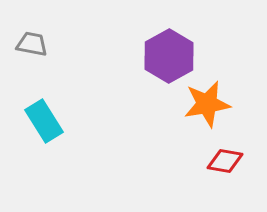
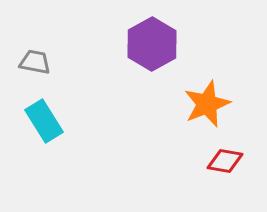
gray trapezoid: moved 3 px right, 18 px down
purple hexagon: moved 17 px left, 12 px up
orange star: rotated 12 degrees counterclockwise
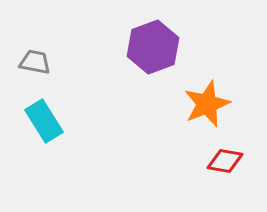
purple hexagon: moved 1 px right, 3 px down; rotated 9 degrees clockwise
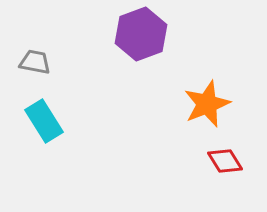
purple hexagon: moved 12 px left, 13 px up
red diamond: rotated 48 degrees clockwise
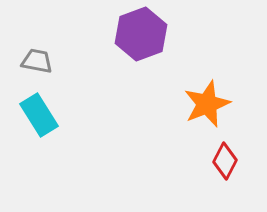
gray trapezoid: moved 2 px right, 1 px up
cyan rectangle: moved 5 px left, 6 px up
red diamond: rotated 60 degrees clockwise
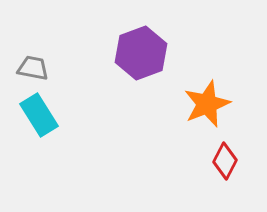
purple hexagon: moved 19 px down
gray trapezoid: moved 4 px left, 7 px down
